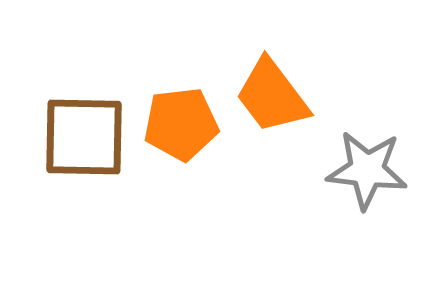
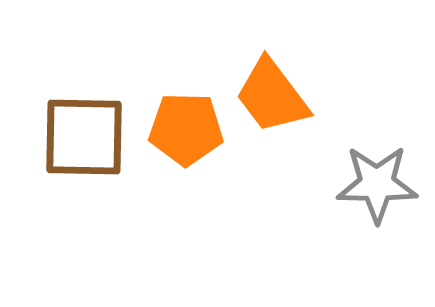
orange pentagon: moved 5 px right, 5 px down; rotated 8 degrees clockwise
gray star: moved 10 px right, 14 px down; rotated 6 degrees counterclockwise
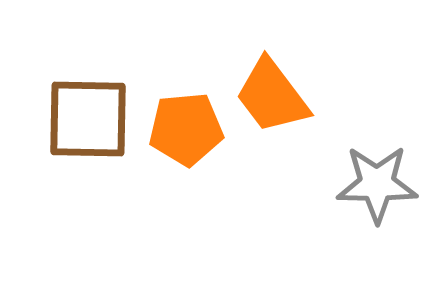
orange pentagon: rotated 6 degrees counterclockwise
brown square: moved 4 px right, 18 px up
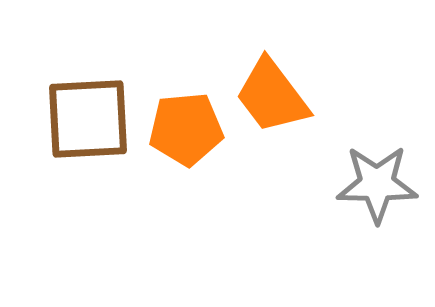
brown square: rotated 4 degrees counterclockwise
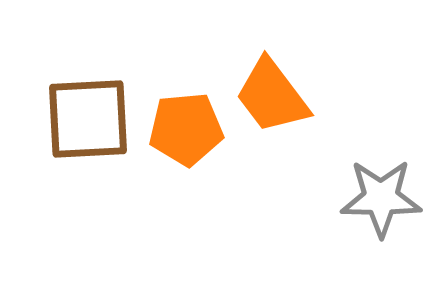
gray star: moved 4 px right, 14 px down
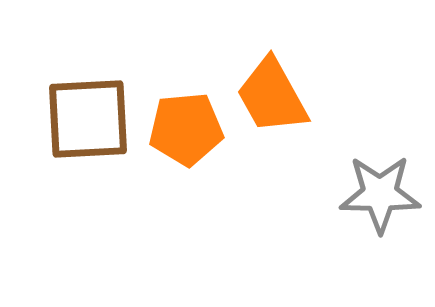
orange trapezoid: rotated 8 degrees clockwise
gray star: moved 1 px left, 4 px up
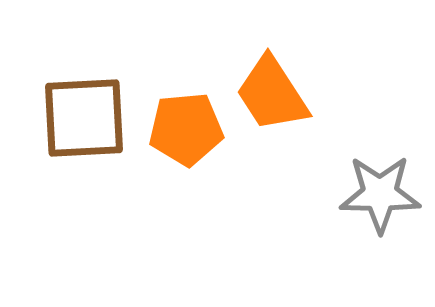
orange trapezoid: moved 2 px up; rotated 4 degrees counterclockwise
brown square: moved 4 px left, 1 px up
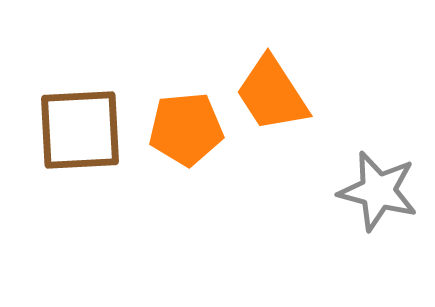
brown square: moved 4 px left, 12 px down
gray star: moved 2 px left, 3 px up; rotated 14 degrees clockwise
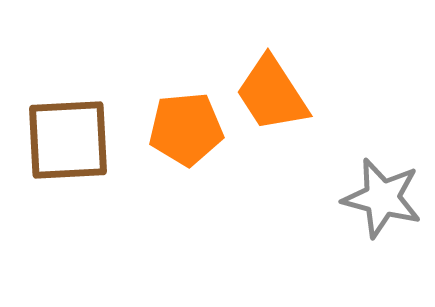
brown square: moved 12 px left, 10 px down
gray star: moved 4 px right, 7 px down
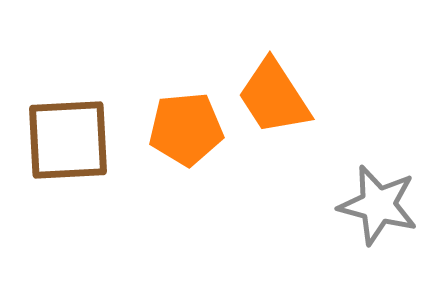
orange trapezoid: moved 2 px right, 3 px down
gray star: moved 4 px left, 7 px down
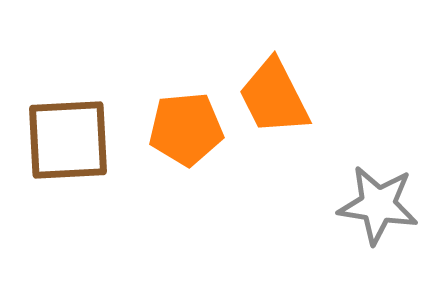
orange trapezoid: rotated 6 degrees clockwise
gray star: rotated 6 degrees counterclockwise
